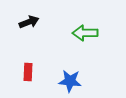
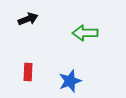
black arrow: moved 1 px left, 3 px up
blue star: rotated 25 degrees counterclockwise
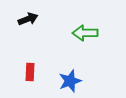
red rectangle: moved 2 px right
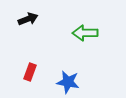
red rectangle: rotated 18 degrees clockwise
blue star: moved 2 px left, 1 px down; rotated 30 degrees clockwise
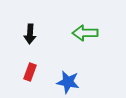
black arrow: moved 2 px right, 15 px down; rotated 114 degrees clockwise
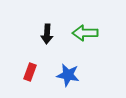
black arrow: moved 17 px right
blue star: moved 7 px up
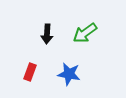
green arrow: rotated 35 degrees counterclockwise
blue star: moved 1 px right, 1 px up
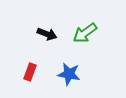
black arrow: rotated 72 degrees counterclockwise
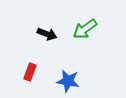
green arrow: moved 4 px up
blue star: moved 1 px left, 7 px down
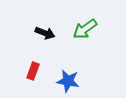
black arrow: moved 2 px left, 1 px up
red rectangle: moved 3 px right, 1 px up
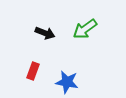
blue star: moved 1 px left, 1 px down
